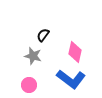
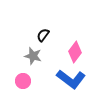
pink diamond: rotated 25 degrees clockwise
pink circle: moved 6 px left, 4 px up
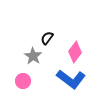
black semicircle: moved 4 px right, 3 px down
gray star: rotated 18 degrees clockwise
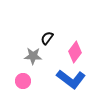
gray star: rotated 30 degrees counterclockwise
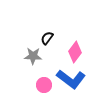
pink circle: moved 21 px right, 4 px down
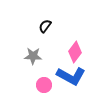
black semicircle: moved 2 px left, 12 px up
blue L-shape: moved 3 px up; rotated 8 degrees counterclockwise
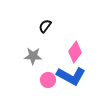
pink circle: moved 4 px right, 5 px up
